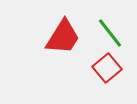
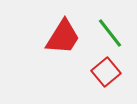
red square: moved 1 px left, 4 px down
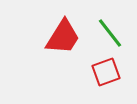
red square: rotated 20 degrees clockwise
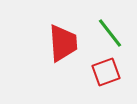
red trapezoid: moved 6 px down; rotated 36 degrees counterclockwise
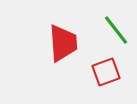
green line: moved 6 px right, 3 px up
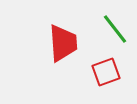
green line: moved 1 px left, 1 px up
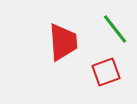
red trapezoid: moved 1 px up
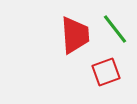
red trapezoid: moved 12 px right, 7 px up
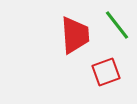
green line: moved 2 px right, 4 px up
